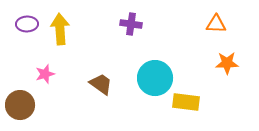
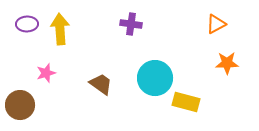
orange triangle: rotated 30 degrees counterclockwise
pink star: moved 1 px right, 1 px up
yellow rectangle: rotated 8 degrees clockwise
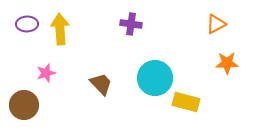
brown trapezoid: rotated 10 degrees clockwise
brown circle: moved 4 px right
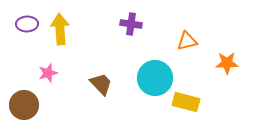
orange triangle: moved 29 px left, 17 px down; rotated 15 degrees clockwise
pink star: moved 2 px right
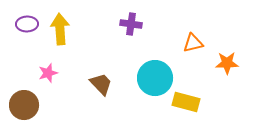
orange triangle: moved 6 px right, 2 px down
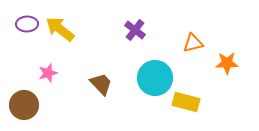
purple cross: moved 4 px right, 6 px down; rotated 30 degrees clockwise
yellow arrow: rotated 48 degrees counterclockwise
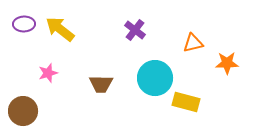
purple ellipse: moved 3 px left
brown trapezoid: rotated 135 degrees clockwise
brown circle: moved 1 px left, 6 px down
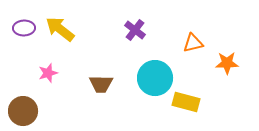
purple ellipse: moved 4 px down
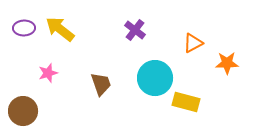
orange triangle: rotated 15 degrees counterclockwise
brown trapezoid: rotated 110 degrees counterclockwise
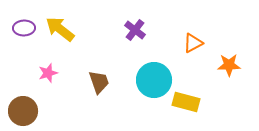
orange star: moved 2 px right, 2 px down
cyan circle: moved 1 px left, 2 px down
brown trapezoid: moved 2 px left, 2 px up
